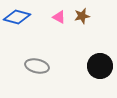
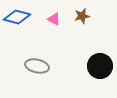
pink triangle: moved 5 px left, 2 px down
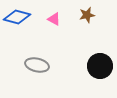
brown star: moved 5 px right, 1 px up
gray ellipse: moved 1 px up
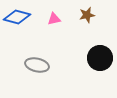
pink triangle: rotated 40 degrees counterclockwise
black circle: moved 8 px up
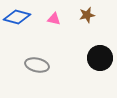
pink triangle: rotated 24 degrees clockwise
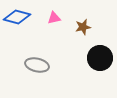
brown star: moved 4 px left, 12 px down
pink triangle: moved 1 px up; rotated 24 degrees counterclockwise
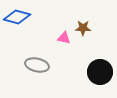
pink triangle: moved 10 px right, 20 px down; rotated 24 degrees clockwise
brown star: moved 1 px down; rotated 14 degrees clockwise
black circle: moved 14 px down
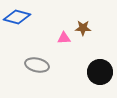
pink triangle: rotated 16 degrees counterclockwise
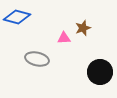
brown star: rotated 21 degrees counterclockwise
gray ellipse: moved 6 px up
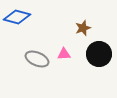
pink triangle: moved 16 px down
gray ellipse: rotated 10 degrees clockwise
black circle: moved 1 px left, 18 px up
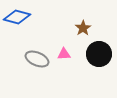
brown star: rotated 14 degrees counterclockwise
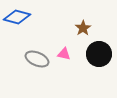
pink triangle: rotated 16 degrees clockwise
